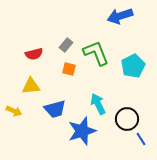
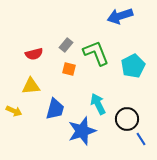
blue trapezoid: rotated 60 degrees counterclockwise
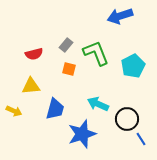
cyan arrow: rotated 40 degrees counterclockwise
blue star: moved 3 px down
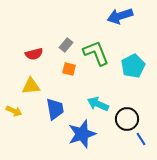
blue trapezoid: rotated 25 degrees counterclockwise
